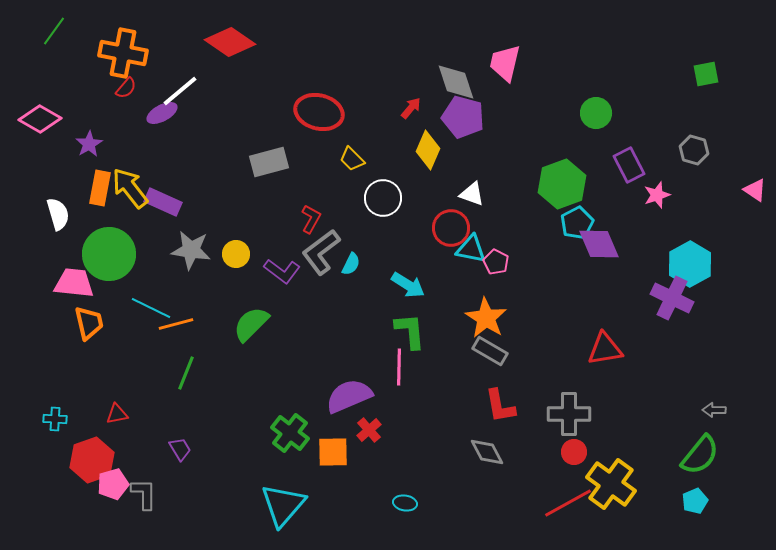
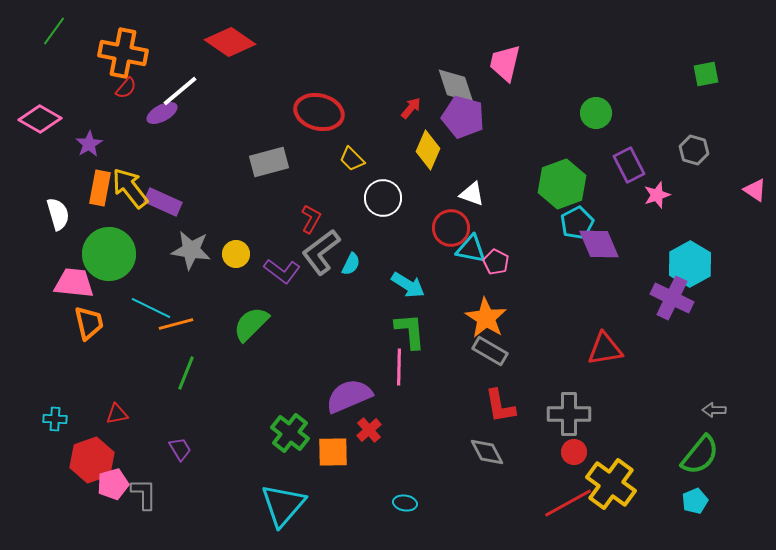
gray diamond at (456, 82): moved 4 px down
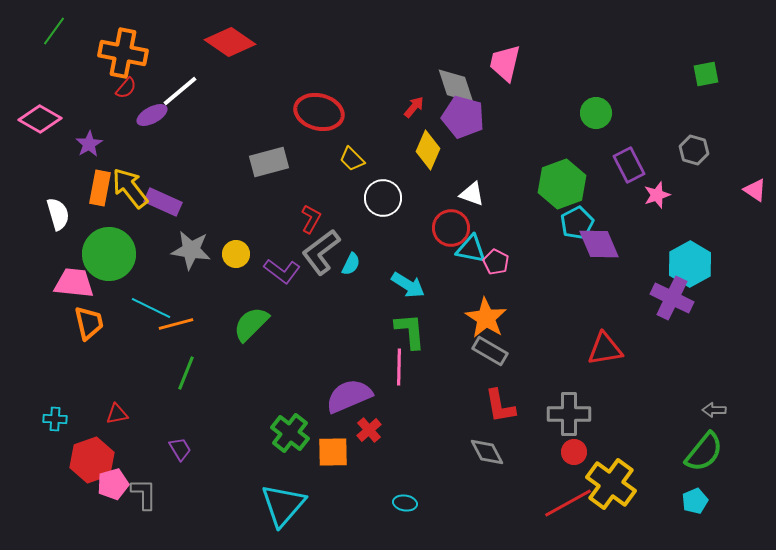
red arrow at (411, 108): moved 3 px right, 1 px up
purple ellipse at (162, 113): moved 10 px left, 2 px down
green semicircle at (700, 455): moved 4 px right, 3 px up
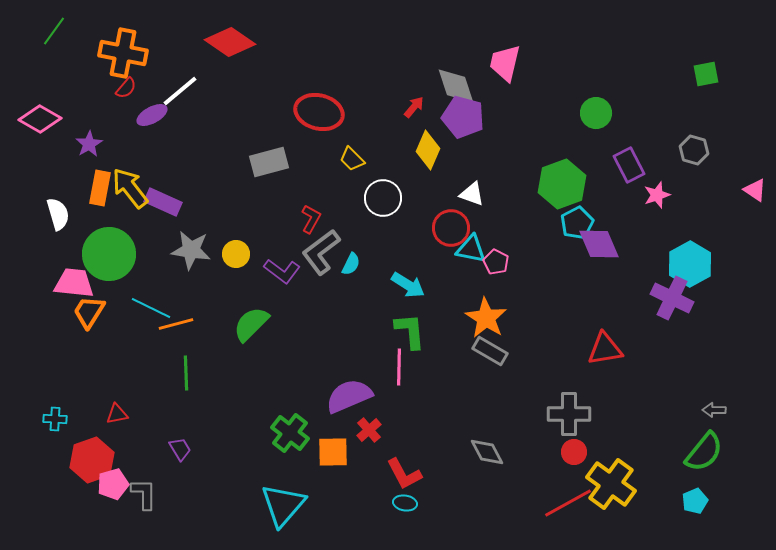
orange trapezoid at (89, 323): moved 11 px up; rotated 135 degrees counterclockwise
green line at (186, 373): rotated 24 degrees counterclockwise
red L-shape at (500, 406): moved 96 px left, 68 px down; rotated 18 degrees counterclockwise
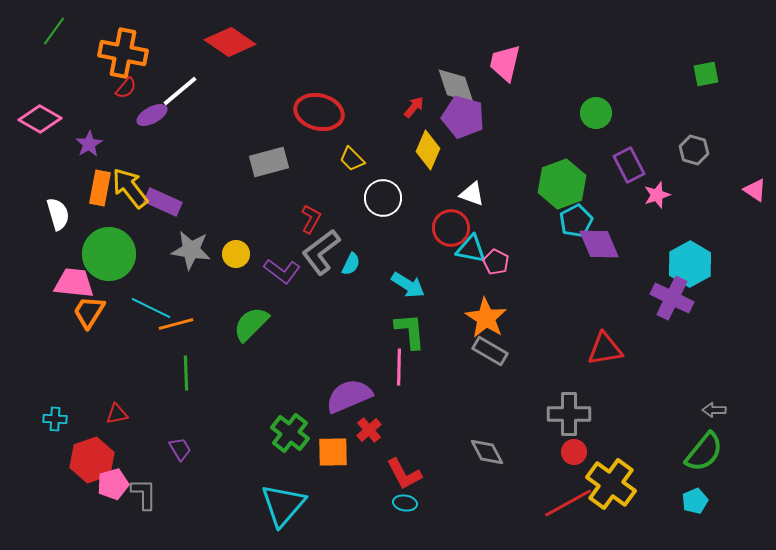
cyan pentagon at (577, 223): moved 1 px left, 2 px up
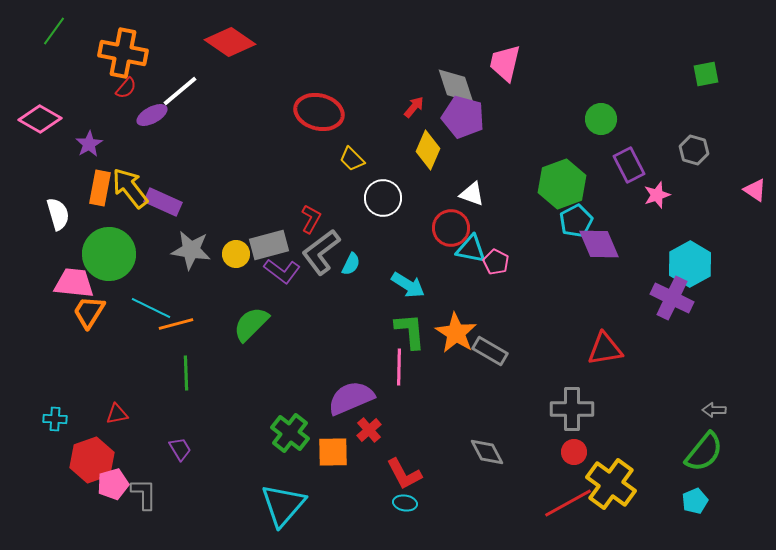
green circle at (596, 113): moved 5 px right, 6 px down
gray rectangle at (269, 162): moved 83 px down
orange star at (486, 318): moved 30 px left, 15 px down
purple semicircle at (349, 396): moved 2 px right, 2 px down
gray cross at (569, 414): moved 3 px right, 5 px up
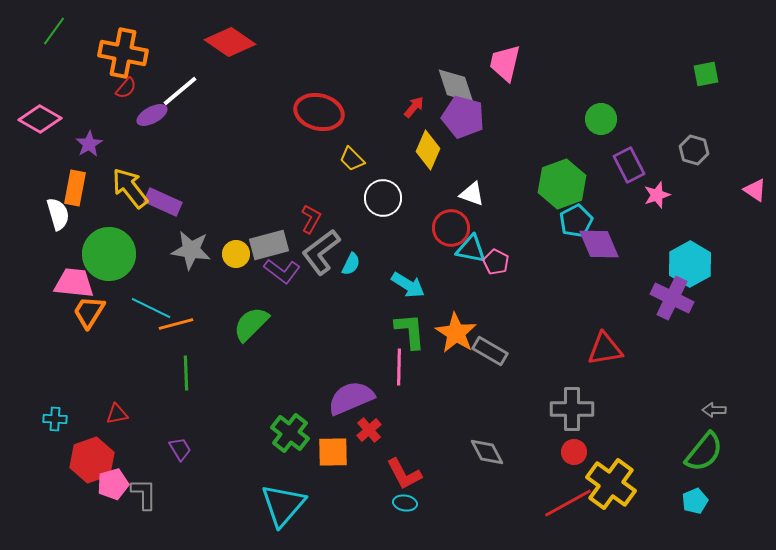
orange rectangle at (100, 188): moved 25 px left
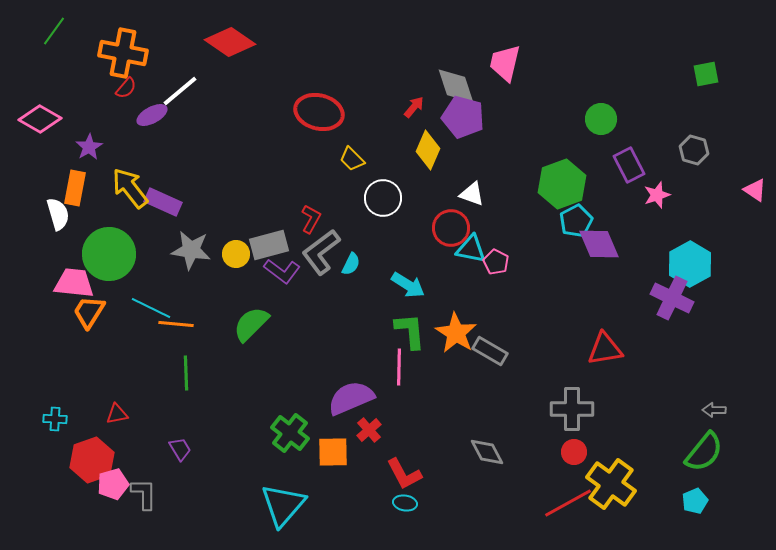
purple star at (89, 144): moved 3 px down
orange line at (176, 324): rotated 20 degrees clockwise
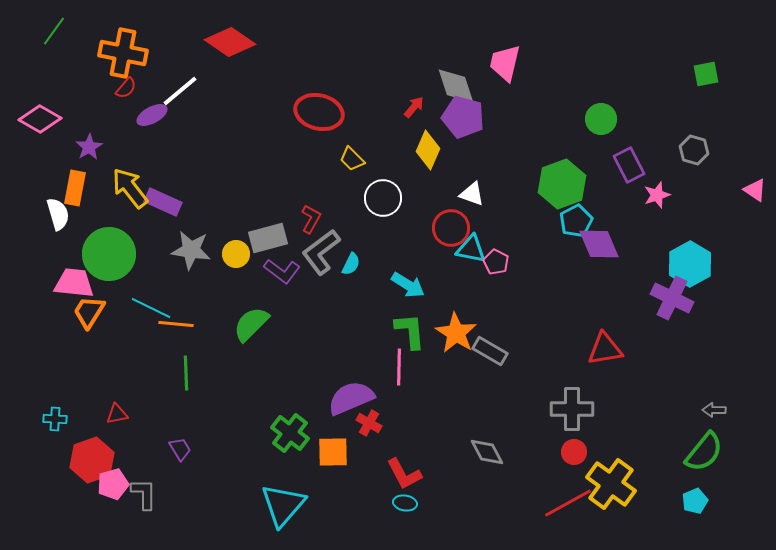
gray rectangle at (269, 245): moved 1 px left, 7 px up
red cross at (369, 430): moved 7 px up; rotated 20 degrees counterclockwise
